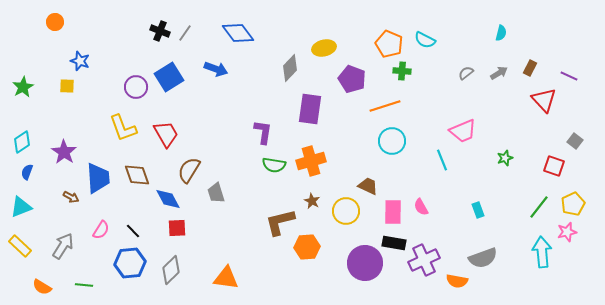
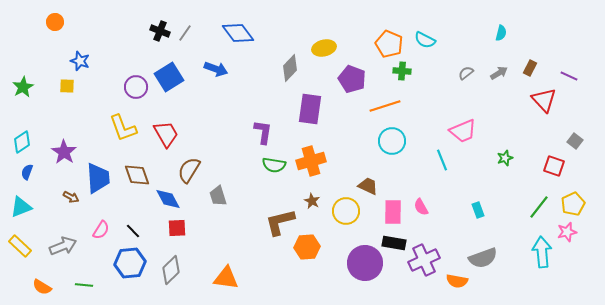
gray trapezoid at (216, 193): moved 2 px right, 3 px down
gray arrow at (63, 246): rotated 36 degrees clockwise
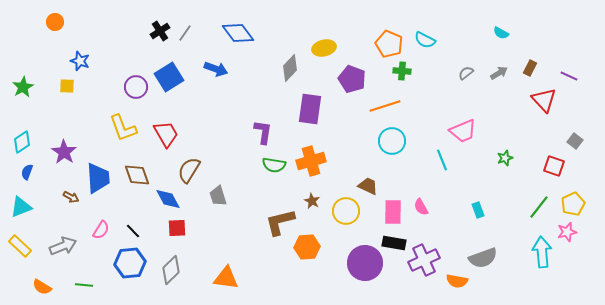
black cross at (160, 31): rotated 36 degrees clockwise
cyan semicircle at (501, 33): rotated 105 degrees clockwise
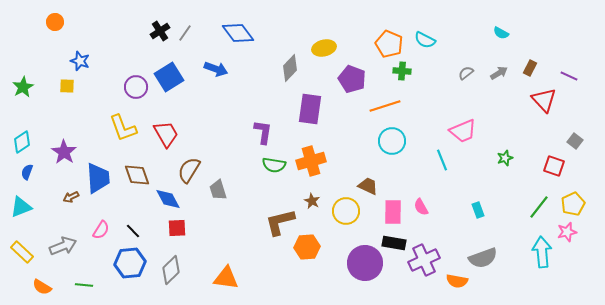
gray trapezoid at (218, 196): moved 6 px up
brown arrow at (71, 197): rotated 126 degrees clockwise
yellow rectangle at (20, 246): moved 2 px right, 6 px down
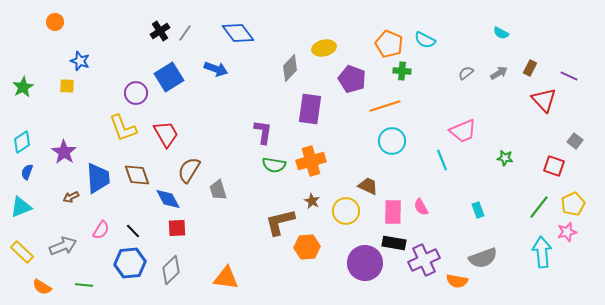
purple circle at (136, 87): moved 6 px down
green star at (505, 158): rotated 28 degrees clockwise
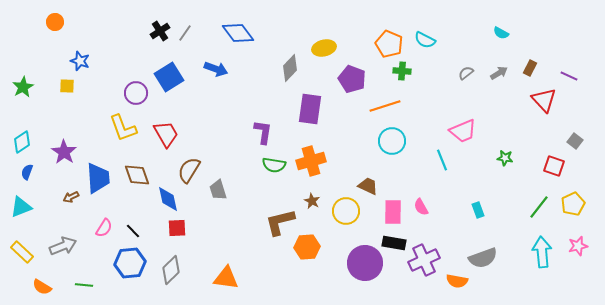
blue diamond at (168, 199): rotated 16 degrees clockwise
pink semicircle at (101, 230): moved 3 px right, 2 px up
pink star at (567, 232): moved 11 px right, 14 px down
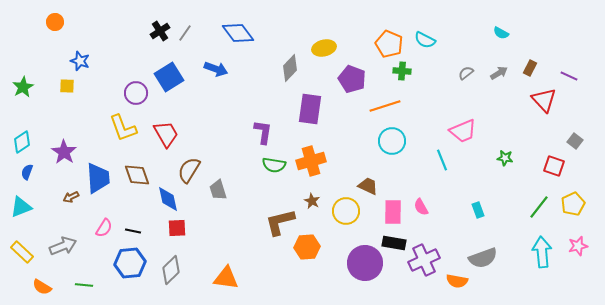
black line at (133, 231): rotated 35 degrees counterclockwise
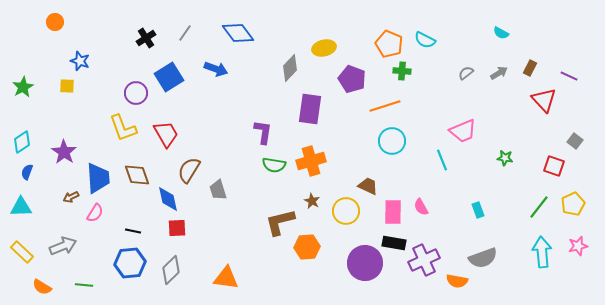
black cross at (160, 31): moved 14 px left, 7 px down
cyan triangle at (21, 207): rotated 20 degrees clockwise
pink semicircle at (104, 228): moved 9 px left, 15 px up
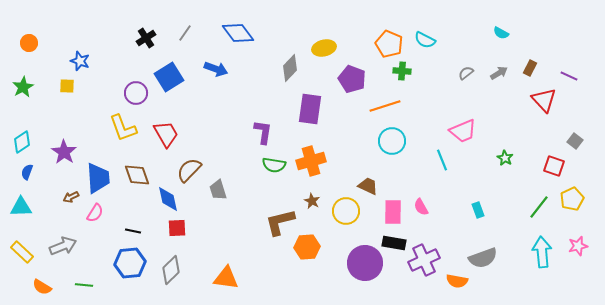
orange circle at (55, 22): moved 26 px left, 21 px down
green star at (505, 158): rotated 21 degrees clockwise
brown semicircle at (189, 170): rotated 12 degrees clockwise
yellow pentagon at (573, 204): moved 1 px left, 5 px up
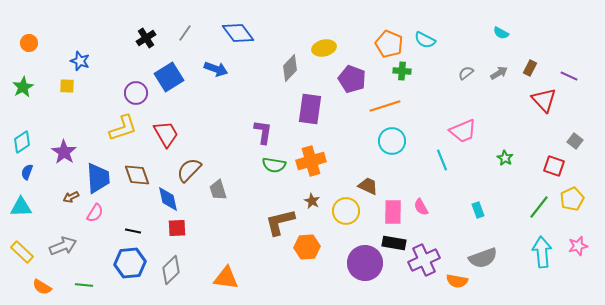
yellow L-shape at (123, 128): rotated 88 degrees counterclockwise
